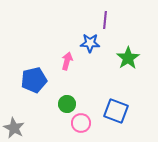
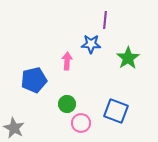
blue star: moved 1 px right, 1 px down
pink arrow: rotated 12 degrees counterclockwise
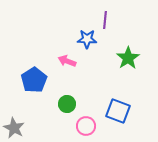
blue star: moved 4 px left, 5 px up
pink arrow: rotated 72 degrees counterclockwise
blue pentagon: rotated 20 degrees counterclockwise
blue square: moved 2 px right
pink circle: moved 5 px right, 3 px down
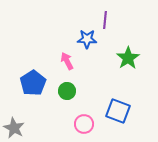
pink arrow: rotated 42 degrees clockwise
blue pentagon: moved 1 px left, 3 px down
green circle: moved 13 px up
pink circle: moved 2 px left, 2 px up
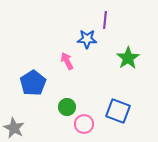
green circle: moved 16 px down
